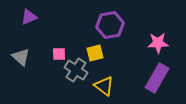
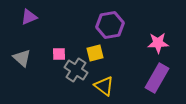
gray triangle: moved 1 px right, 1 px down
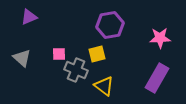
pink star: moved 2 px right, 5 px up
yellow square: moved 2 px right, 1 px down
gray cross: rotated 10 degrees counterclockwise
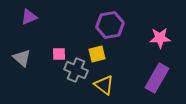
yellow triangle: moved 1 px up
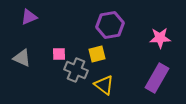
gray triangle: rotated 18 degrees counterclockwise
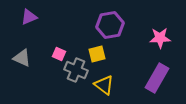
pink square: rotated 24 degrees clockwise
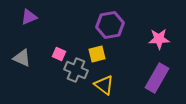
pink star: moved 1 px left, 1 px down
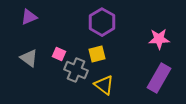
purple hexagon: moved 8 px left, 3 px up; rotated 20 degrees counterclockwise
gray triangle: moved 7 px right; rotated 12 degrees clockwise
purple rectangle: moved 2 px right
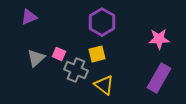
gray triangle: moved 7 px right; rotated 42 degrees clockwise
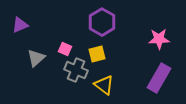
purple triangle: moved 9 px left, 8 px down
pink square: moved 6 px right, 5 px up
